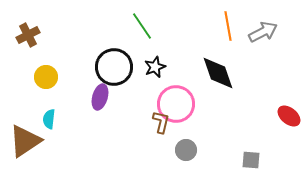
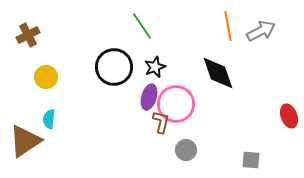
gray arrow: moved 2 px left, 1 px up
purple ellipse: moved 49 px right
red ellipse: rotated 30 degrees clockwise
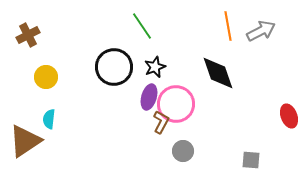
brown L-shape: rotated 15 degrees clockwise
gray circle: moved 3 px left, 1 px down
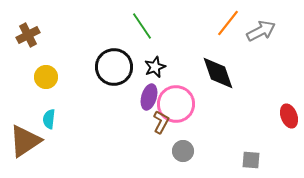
orange line: moved 3 px up; rotated 48 degrees clockwise
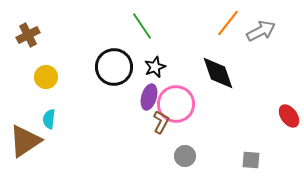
red ellipse: rotated 15 degrees counterclockwise
gray circle: moved 2 px right, 5 px down
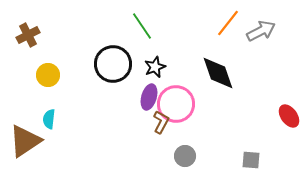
black circle: moved 1 px left, 3 px up
yellow circle: moved 2 px right, 2 px up
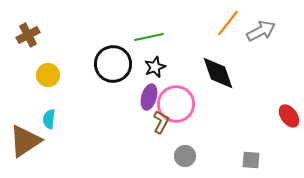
green line: moved 7 px right, 11 px down; rotated 68 degrees counterclockwise
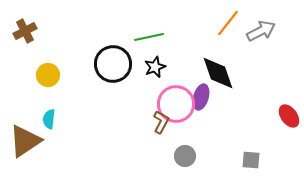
brown cross: moved 3 px left, 4 px up
purple ellipse: moved 52 px right
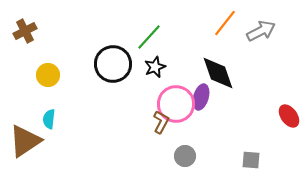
orange line: moved 3 px left
green line: rotated 36 degrees counterclockwise
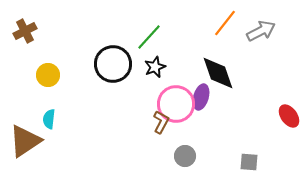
gray square: moved 2 px left, 2 px down
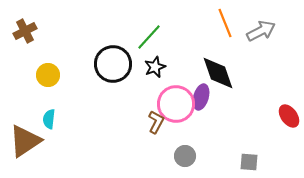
orange line: rotated 60 degrees counterclockwise
brown L-shape: moved 5 px left
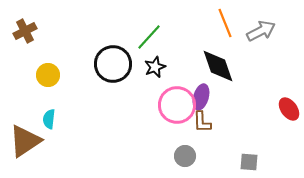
black diamond: moved 7 px up
pink circle: moved 1 px right, 1 px down
red ellipse: moved 7 px up
brown L-shape: moved 46 px right; rotated 150 degrees clockwise
